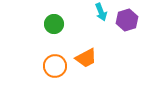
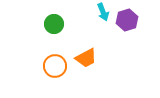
cyan arrow: moved 2 px right
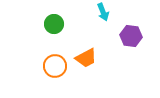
purple hexagon: moved 4 px right, 16 px down; rotated 25 degrees clockwise
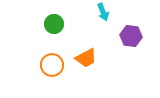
orange circle: moved 3 px left, 1 px up
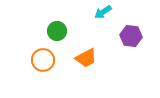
cyan arrow: rotated 78 degrees clockwise
green circle: moved 3 px right, 7 px down
orange circle: moved 9 px left, 5 px up
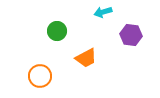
cyan arrow: rotated 18 degrees clockwise
purple hexagon: moved 1 px up
orange circle: moved 3 px left, 16 px down
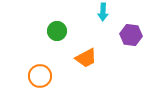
cyan arrow: rotated 72 degrees counterclockwise
